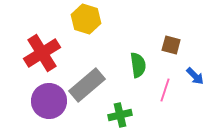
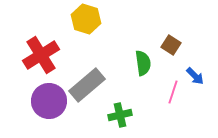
brown square: rotated 18 degrees clockwise
red cross: moved 1 px left, 2 px down
green semicircle: moved 5 px right, 2 px up
pink line: moved 8 px right, 2 px down
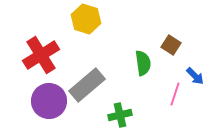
pink line: moved 2 px right, 2 px down
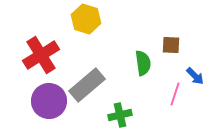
brown square: rotated 30 degrees counterclockwise
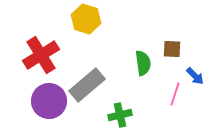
brown square: moved 1 px right, 4 px down
